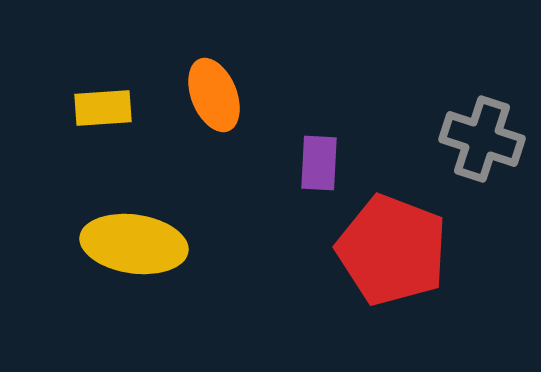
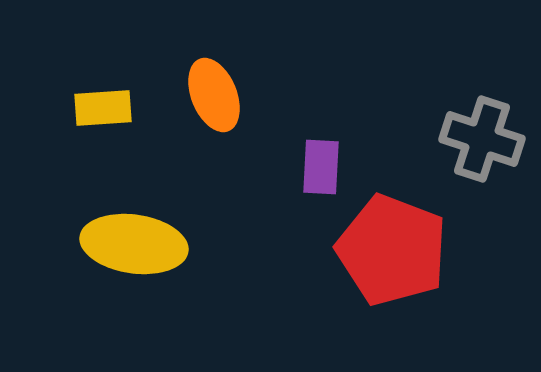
purple rectangle: moved 2 px right, 4 px down
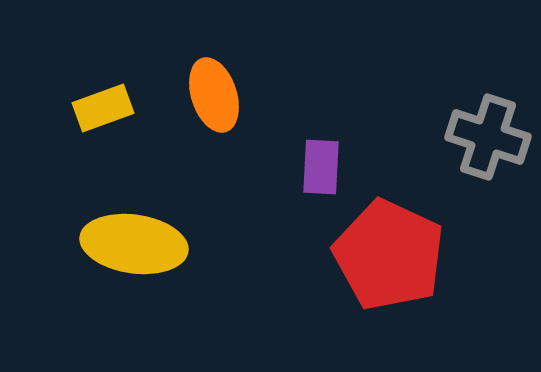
orange ellipse: rotated 4 degrees clockwise
yellow rectangle: rotated 16 degrees counterclockwise
gray cross: moved 6 px right, 2 px up
red pentagon: moved 3 px left, 5 px down; rotated 4 degrees clockwise
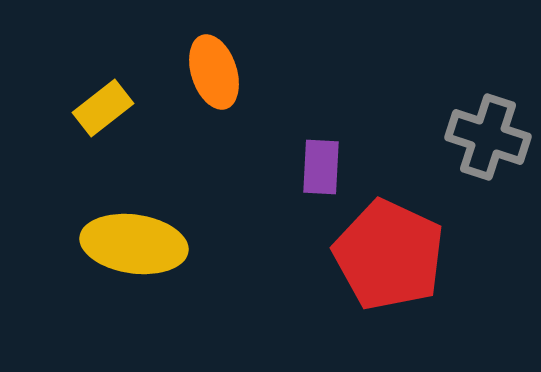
orange ellipse: moved 23 px up
yellow rectangle: rotated 18 degrees counterclockwise
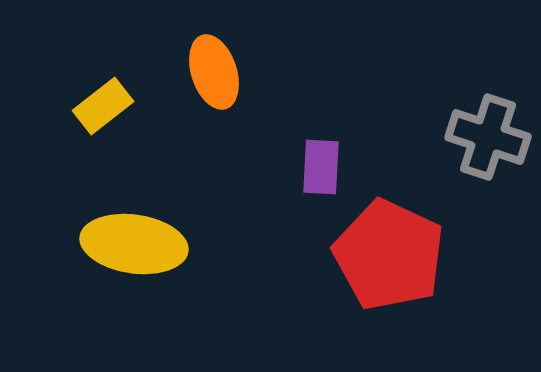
yellow rectangle: moved 2 px up
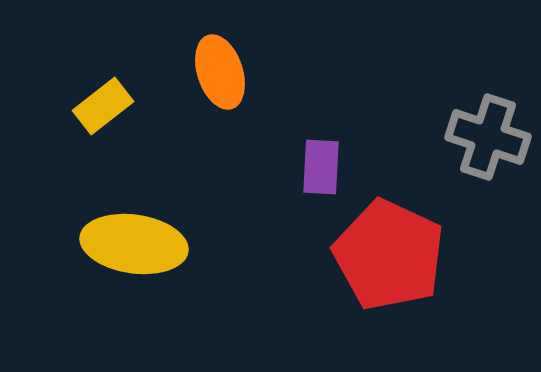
orange ellipse: moved 6 px right
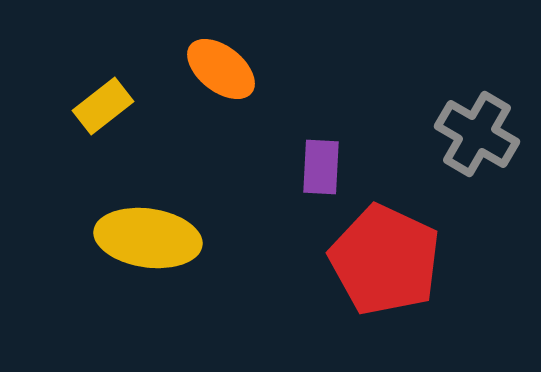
orange ellipse: moved 1 px right, 3 px up; rotated 34 degrees counterclockwise
gray cross: moved 11 px left, 3 px up; rotated 12 degrees clockwise
yellow ellipse: moved 14 px right, 6 px up
red pentagon: moved 4 px left, 5 px down
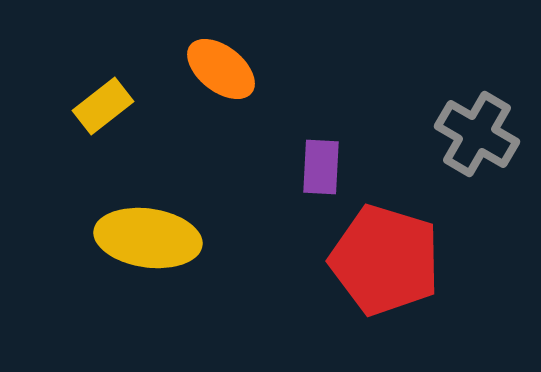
red pentagon: rotated 8 degrees counterclockwise
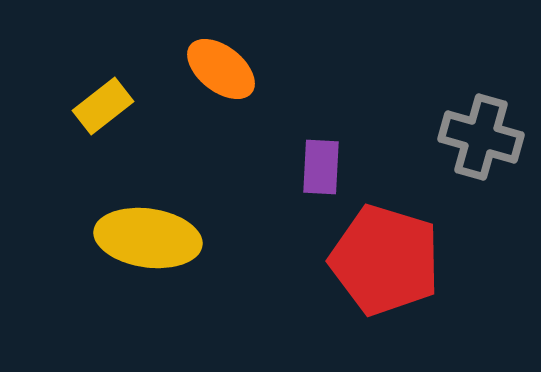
gray cross: moved 4 px right, 3 px down; rotated 14 degrees counterclockwise
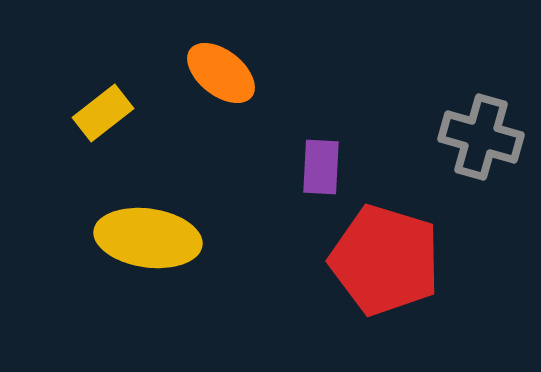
orange ellipse: moved 4 px down
yellow rectangle: moved 7 px down
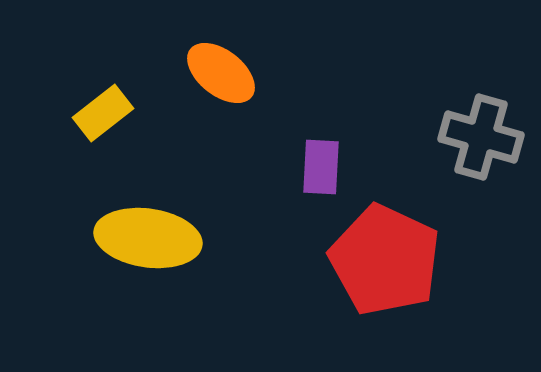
red pentagon: rotated 8 degrees clockwise
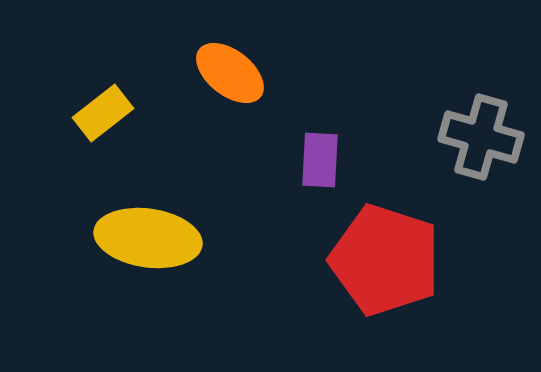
orange ellipse: moved 9 px right
purple rectangle: moved 1 px left, 7 px up
red pentagon: rotated 7 degrees counterclockwise
